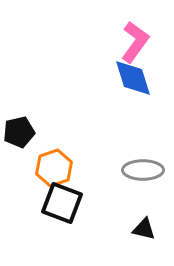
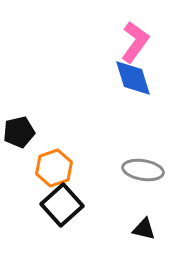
gray ellipse: rotated 9 degrees clockwise
black square: moved 2 px down; rotated 27 degrees clockwise
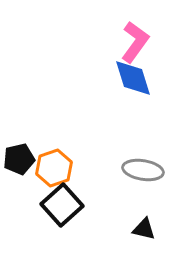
black pentagon: moved 27 px down
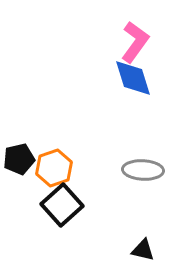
gray ellipse: rotated 6 degrees counterclockwise
black triangle: moved 1 px left, 21 px down
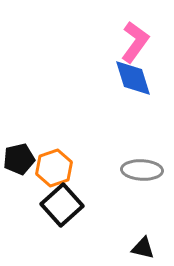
gray ellipse: moved 1 px left
black triangle: moved 2 px up
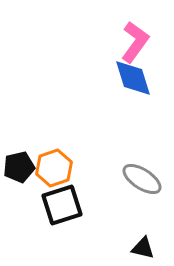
black pentagon: moved 8 px down
gray ellipse: moved 9 px down; rotated 30 degrees clockwise
black square: rotated 24 degrees clockwise
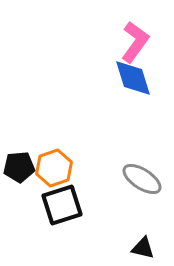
black pentagon: rotated 8 degrees clockwise
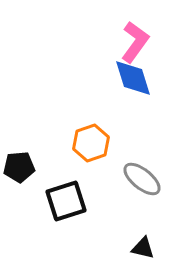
orange hexagon: moved 37 px right, 25 px up
gray ellipse: rotated 6 degrees clockwise
black square: moved 4 px right, 4 px up
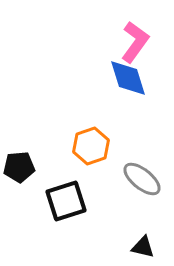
blue diamond: moved 5 px left
orange hexagon: moved 3 px down
black triangle: moved 1 px up
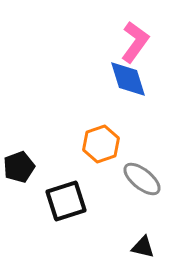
blue diamond: moved 1 px down
orange hexagon: moved 10 px right, 2 px up
black pentagon: rotated 16 degrees counterclockwise
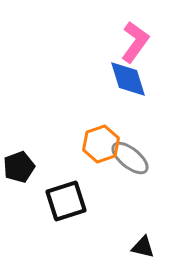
gray ellipse: moved 12 px left, 21 px up
